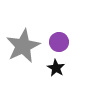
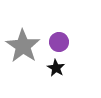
gray star: rotated 12 degrees counterclockwise
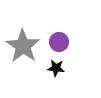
black star: rotated 24 degrees counterclockwise
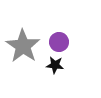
black star: moved 1 px left, 3 px up
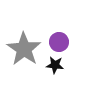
gray star: moved 1 px right, 3 px down
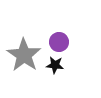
gray star: moved 6 px down
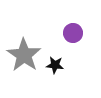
purple circle: moved 14 px right, 9 px up
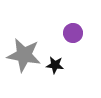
gray star: rotated 24 degrees counterclockwise
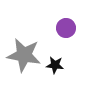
purple circle: moved 7 px left, 5 px up
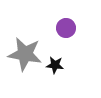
gray star: moved 1 px right, 1 px up
